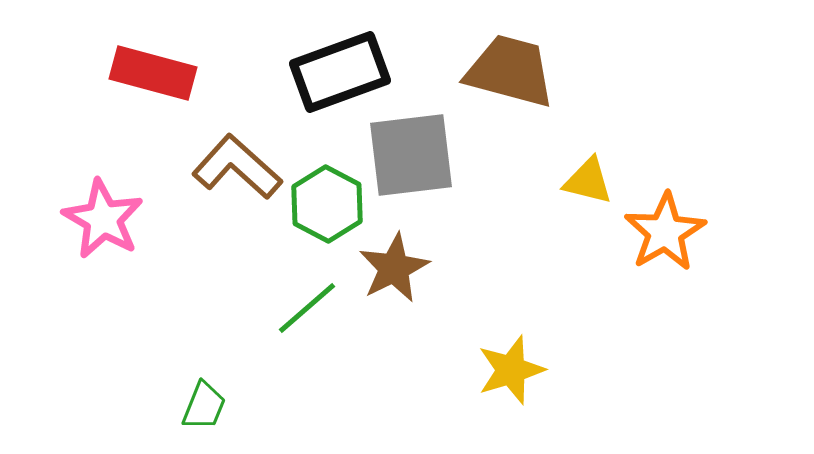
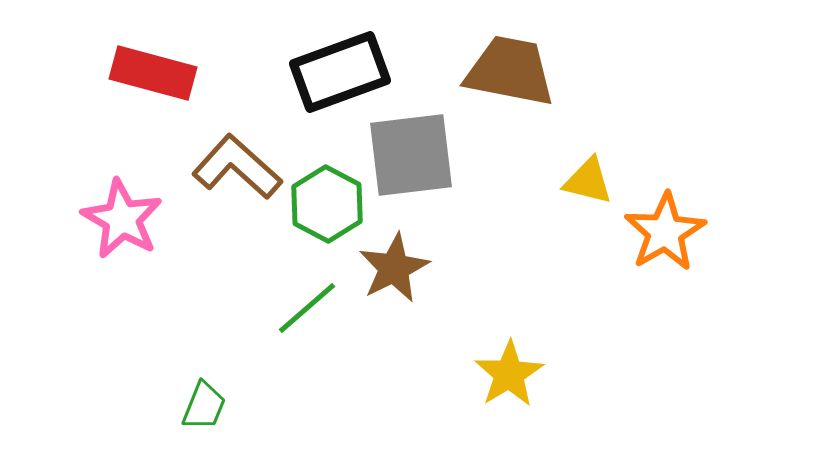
brown trapezoid: rotated 4 degrees counterclockwise
pink star: moved 19 px right
yellow star: moved 2 px left, 4 px down; rotated 14 degrees counterclockwise
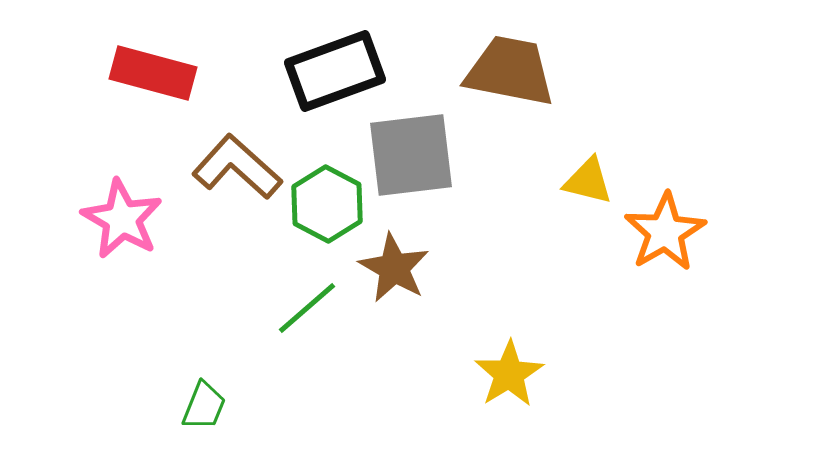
black rectangle: moved 5 px left, 1 px up
brown star: rotated 16 degrees counterclockwise
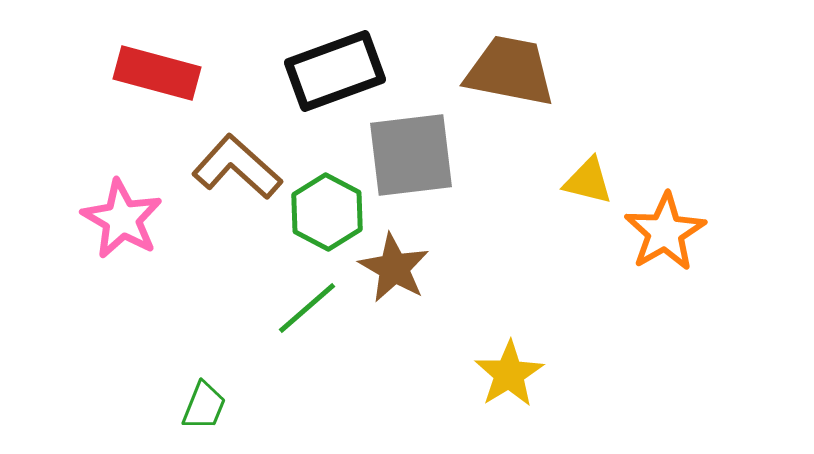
red rectangle: moved 4 px right
green hexagon: moved 8 px down
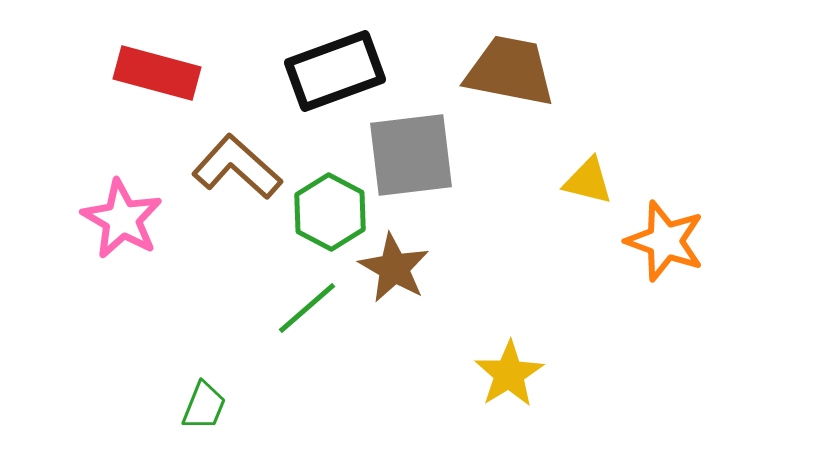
green hexagon: moved 3 px right
orange star: moved 9 px down; rotated 22 degrees counterclockwise
